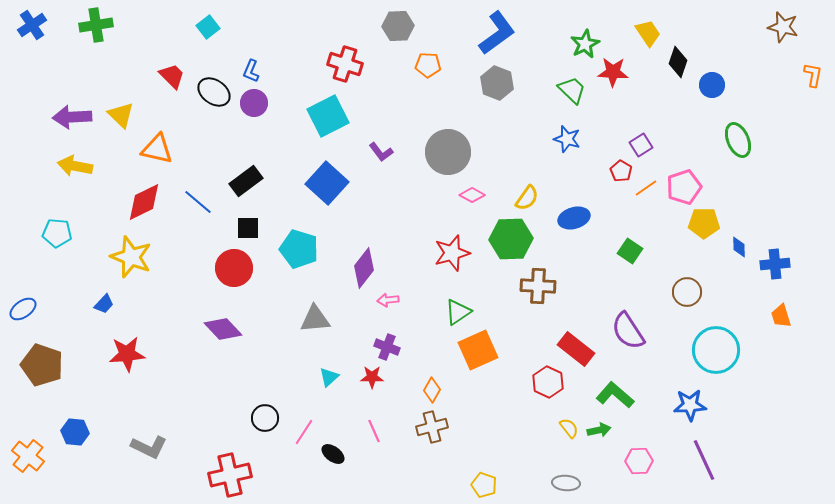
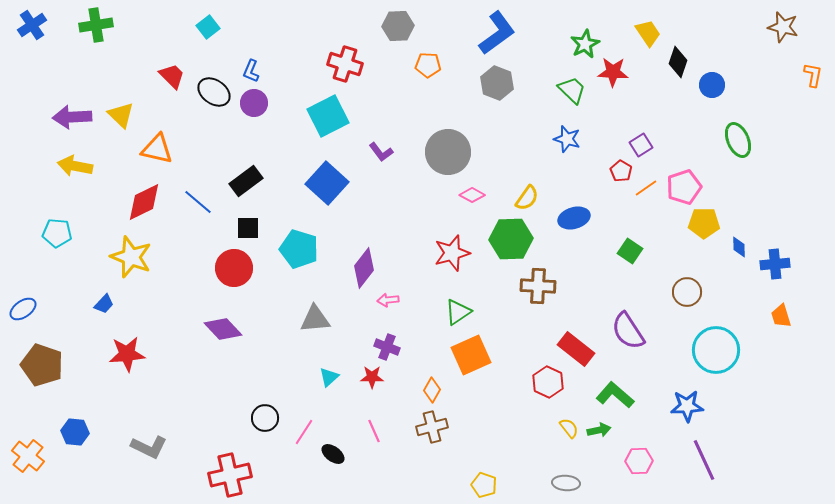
orange square at (478, 350): moved 7 px left, 5 px down
blue star at (690, 405): moved 3 px left, 1 px down
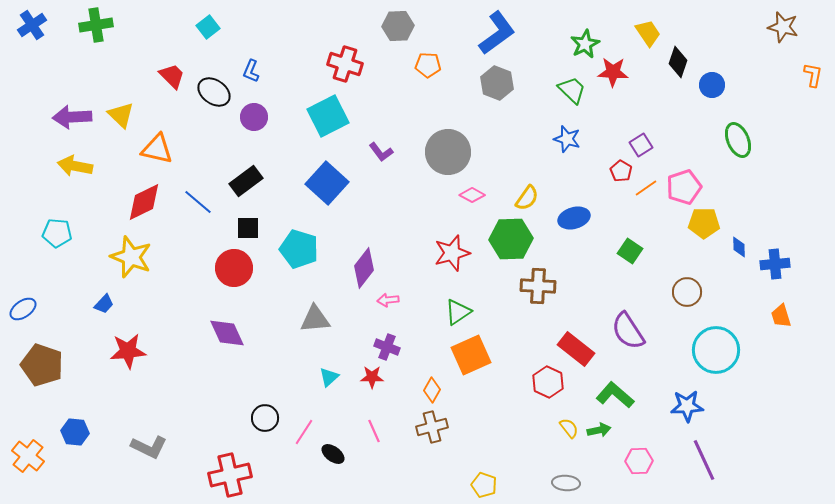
purple circle at (254, 103): moved 14 px down
purple diamond at (223, 329): moved 4 px right, 4 px down; rotated 18 degrees clockwise
red star at (127, 354): moved 1 px right, 3 px up
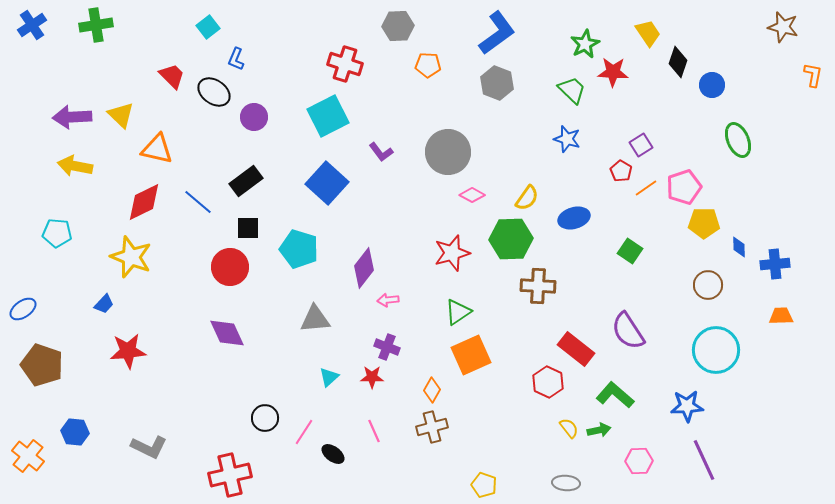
blue L-shape at (251, 71): moved 15 px left, 12 px up
red circle at (234, 268): moved 4 px left, 1 px up
brown circle at (687, 292): moved 21 px right, 7 px up
orange trapezoid at (781, 316): rotated 105 degrees clockwise
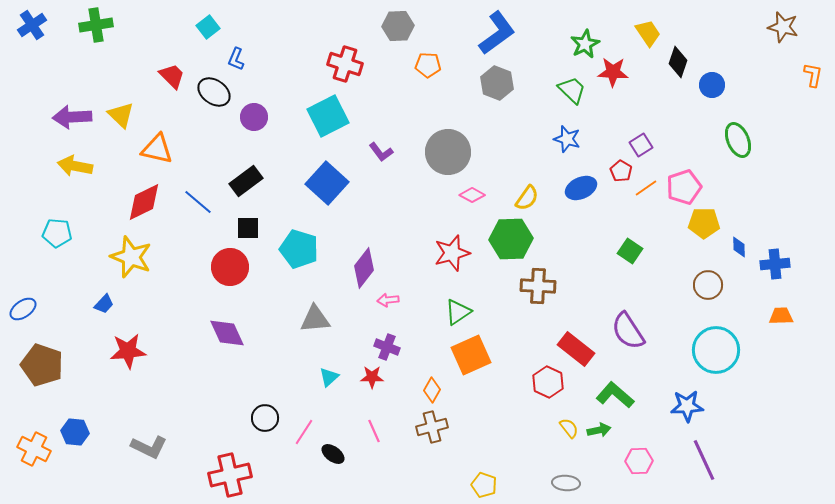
blue ellipse at (574, 218): moved 7 px right, 30 px up; rotated 8 degrees counterclockwise
orange cross at (28, 456): moved 6 px right, 7 px up; rotated 12 degrees counterclockwise
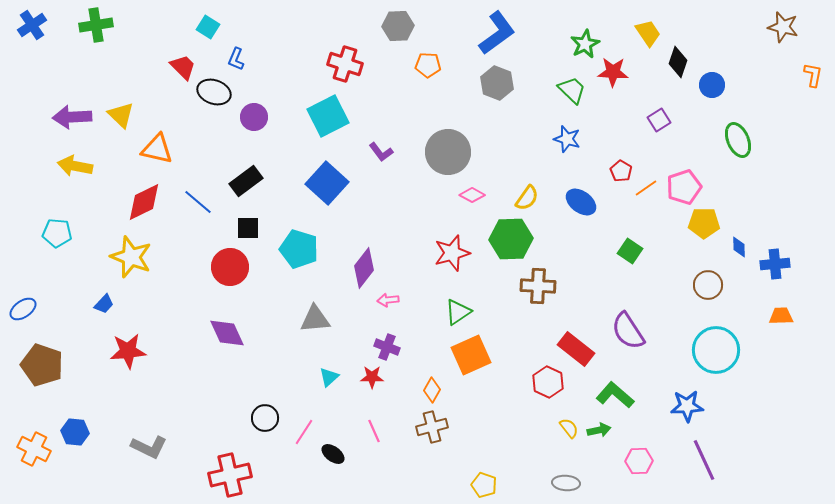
cyan square at (208, 27): rotated 20 degrees counterclockwise
red trapezoid at (172, 76): moved 11 px right, 9 px up
black ellipse at (214, 92): rotated 16 degrees counterclockwise
purple square at (641, 145): moved 18 px right, 25 px up
blue ellipse at (581, 188): moved 14 px down; rotated 60 degrees clockwise
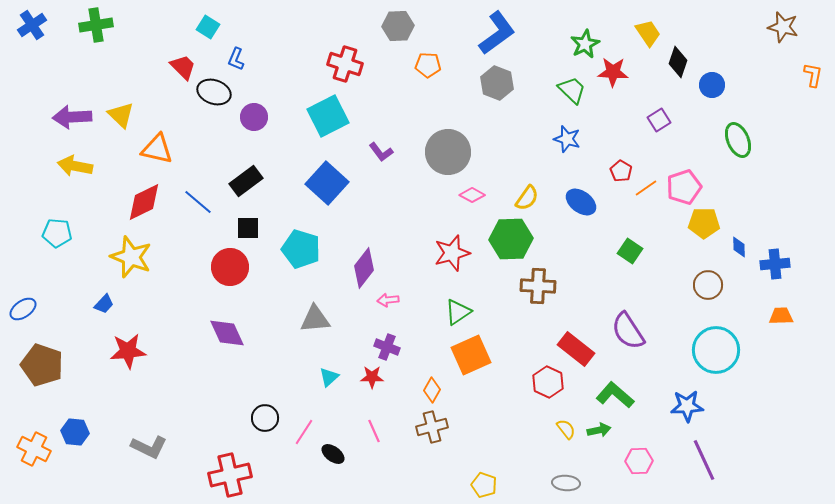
cyan pentagon at (299, 249): moved 2 px right
yellow semicircle at (569, 428): moved 3 px left, 1 px down
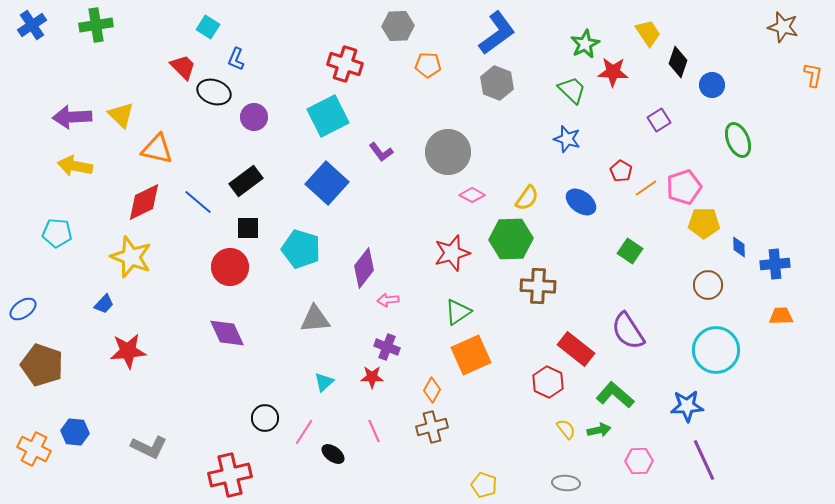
cyan triangle at (329, 377): moved 5 px left, 5 px down
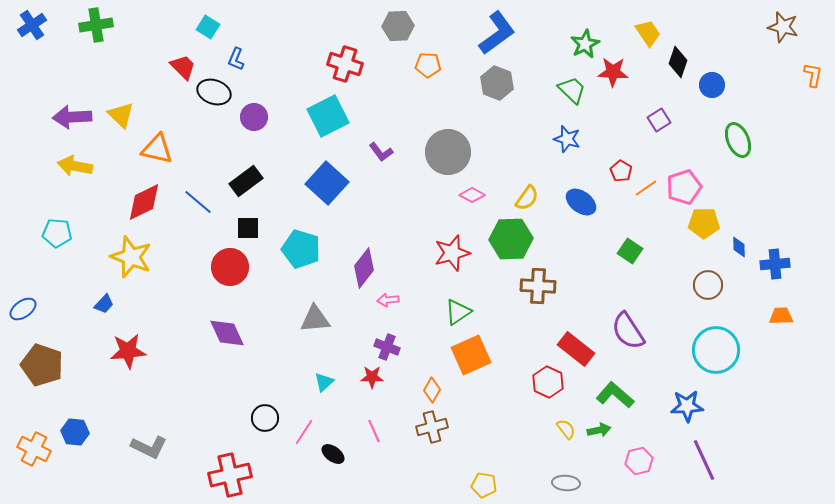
pink hexagon at (639, 461): rotated 12 degrees counterclockwise
yellow pentagon at (484, 485): rotated 10 degrees counterclockwise
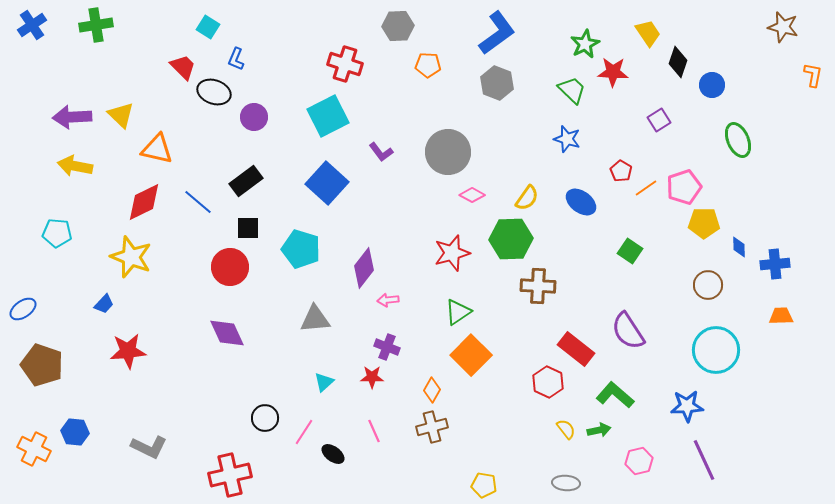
orange square at (471, 355): rotated 21 degrees counterclockwise
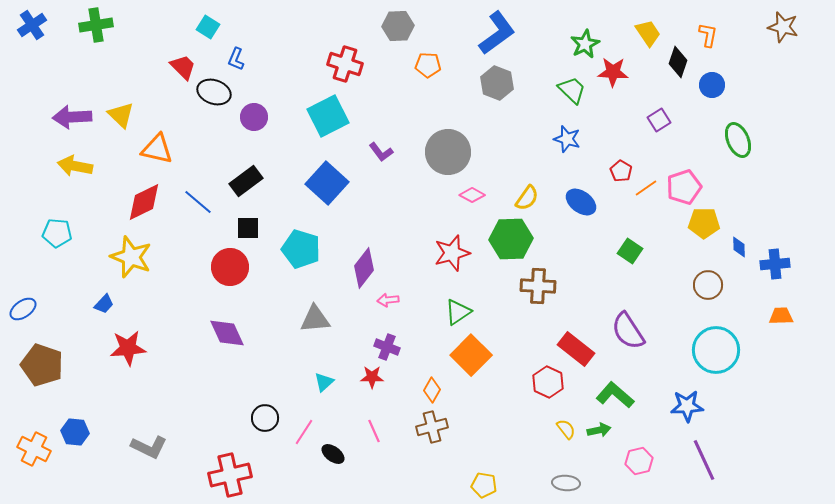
orange L-shape at (813, 75): moved 105 px left, 40 px up
red star at (128, 351): moved 3 px up
